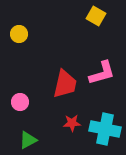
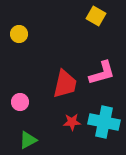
red star: moved 1 px up
cyan cross: moved 1 px left, 7 px up
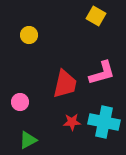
yellow circle: moved 10 px right, 1 px down
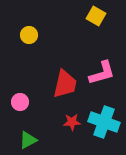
cyan cross: rotated 8 degrees clockwise
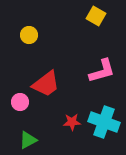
pink L-shape: moved 2 px up
red trapezoid: moved 19 px left; rotated 40 degrees clockwise
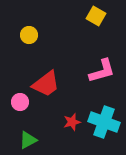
red star: rotated 12 degrees counterclockwise
